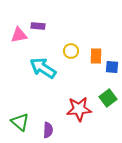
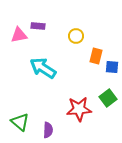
yellow circle: moved 5 px right, 15 px up
orange rectangle: rotated 14 degrees clockwise
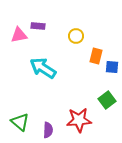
green square: moved 1 px left, 2 px down
red star: moved 11 px down
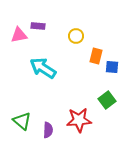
green triangle: moved 2 px right, 1 px up
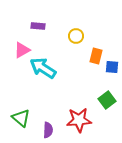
pink triangle: moved 3 px right, 15 px down; rotated 18 degrees counterclockwise
green triangle: moved 1 px left, 3 px up
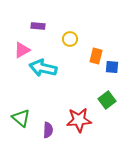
yellow circle: moved 6 px left, 3 px down
cyan arrow: rotated 20 degrees counterclockwise
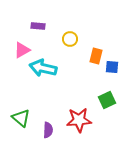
green square: rotated 12 degrees clockwise
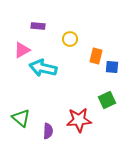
purple semicircle: moved 1 px down
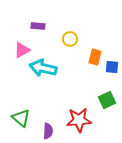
orange rectangle: moved 1 px left, 1 px down
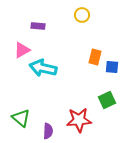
yellow circle: moved 12 px right, 24 px up
